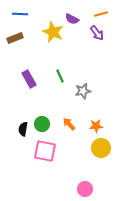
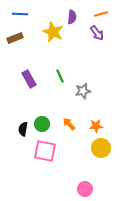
purple semicircle: moved 2 px up; rotated 112 degrees counterclockwise
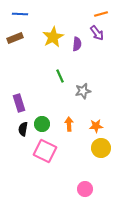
purple semicircle: moved 5 px right, 27 px down
yellow star: moved 5 px down; rotated 20 degrees clockwise
purple rectangle: moved 10 px left, 24 px down; rotated 12 degrees clockwise
orange arrow: rotated 40 degrees clockwise
pink square: rotated 15 degrees clockwise
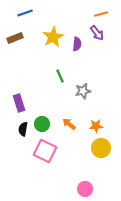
blue line: moved 5 px right, 1 px up; rotated 21 degrees counterclockwise
orange arrow: rotated 48 degrees counterclockwise
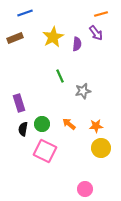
purple arrow: moved 1 px left
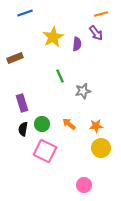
brown rectangle: moved 20 px down
purple rectangle: moved 3 px right
pink circle: moved 1 px left, 4 px up
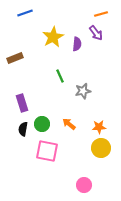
orange star: moved 3 px right, 1 px down
pink square: moved 2 px right; rotated 15 degrees counterclockwise
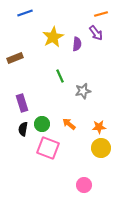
pink square: moved 1 px right, 3 px up; rotated 10 degrees clockwise
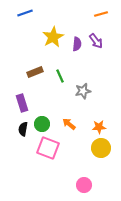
purple arrow: moved 8 px down
brown rectangle: moved 20 px right, 14 px down
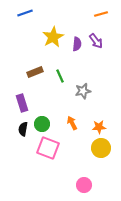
orange arrow: moved 3 px right, 1 px up; rotated 24 degrees clockwise
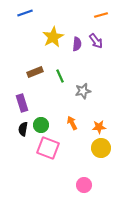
orange line: moved 1 px down
green circle: moved 1 px left, 1 px down
